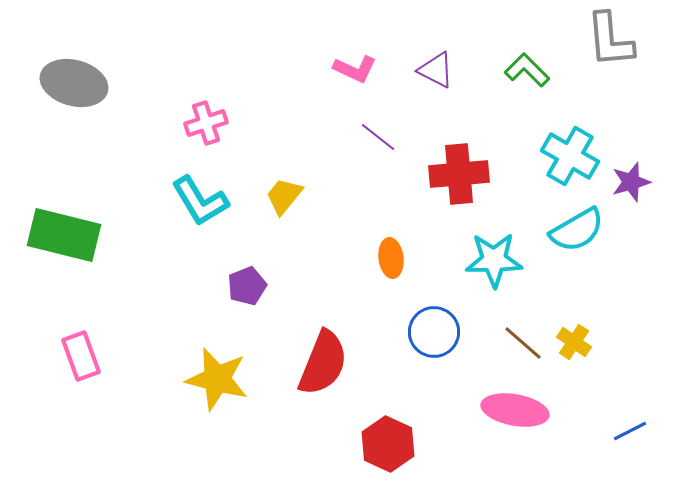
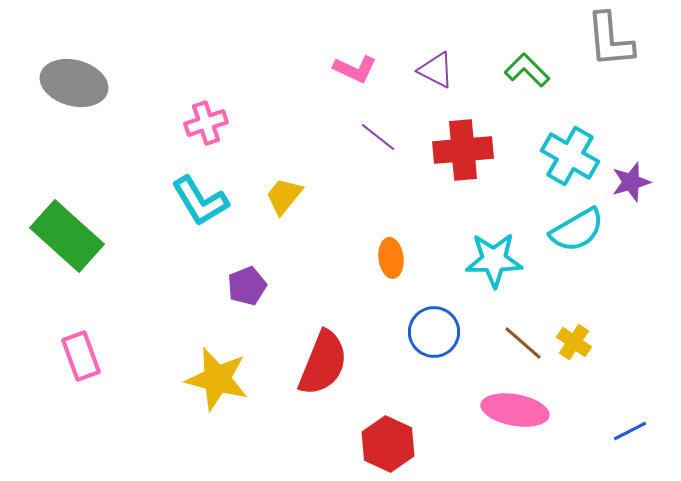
red cross: moved 4 px right, 24 px up
green rectangle: moved 3 px right, 1 px down; rotated 28 degrees clockwise
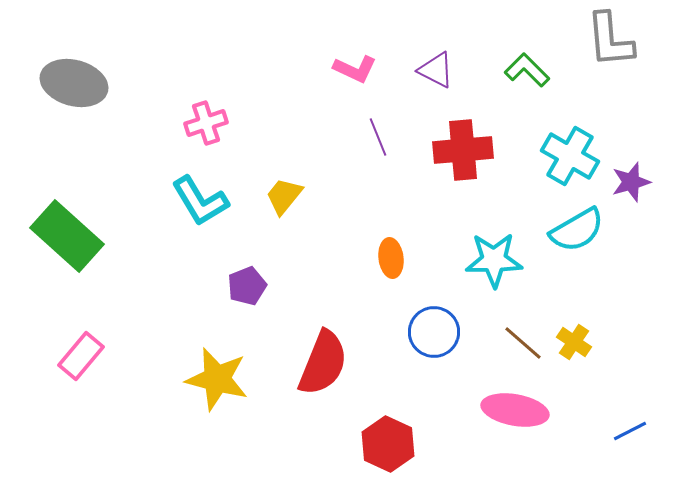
purple line: rotated 30 degrees clockwise
pink rectangle: rotated 60 degrees clockwise
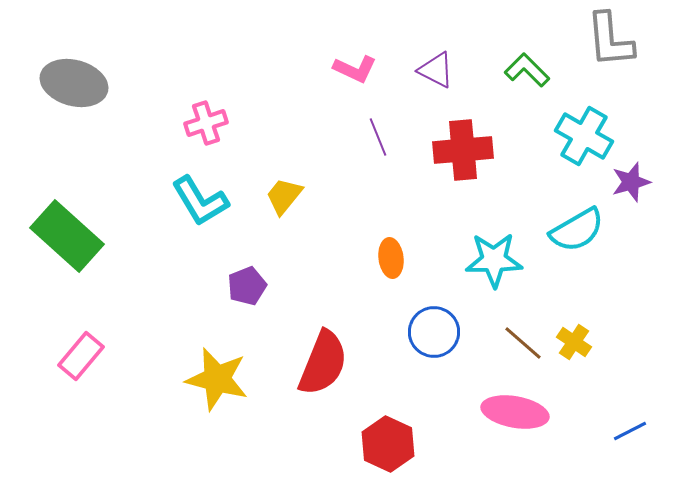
cyan cross: moved 14 px right, 20 px up
pink ellipse: moved 2 px down
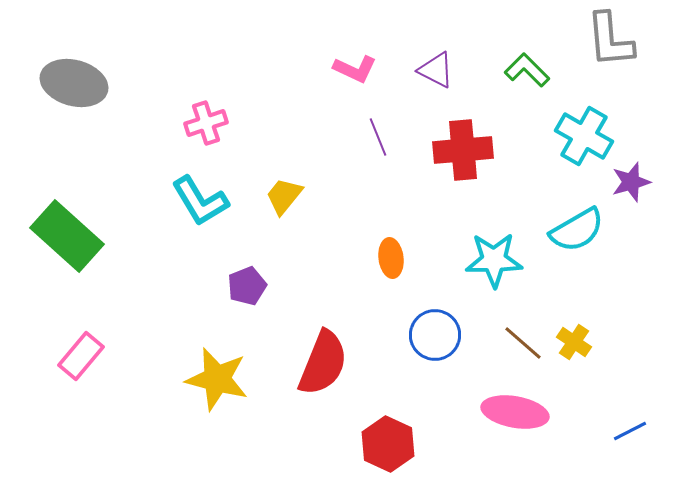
blue circle: moved 1 px right, 3 px down
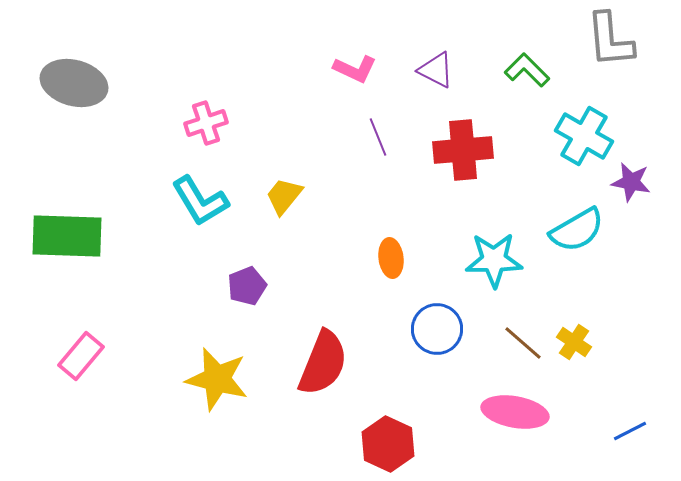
purple star: rotated 27 degrees clockwise
green rectangle: rotated 40 degrees counterclockwise
blue circle: moved 2 px right, 6 px up
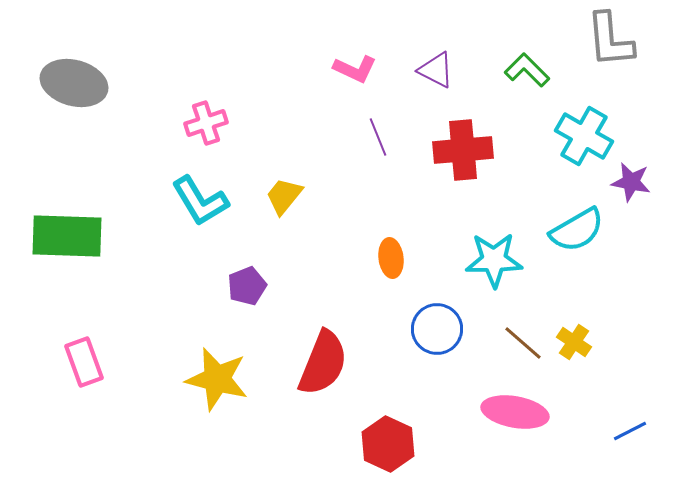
pink rectangle: moved 3 px right, 6 px down; rotated 60 degrees counterclockwise
